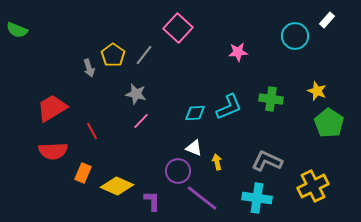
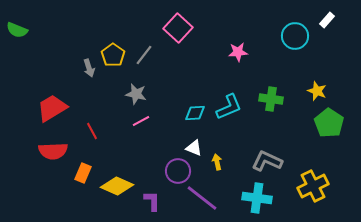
pink line: rotated 18 degrees clockwise
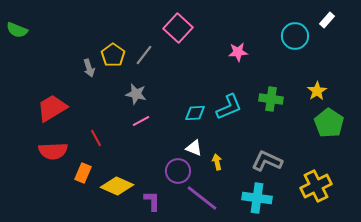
yellow star: rotated 18 degrees clockwise
red line: moved 4 px right, 7 px down
yellow cross: moved 3 px right
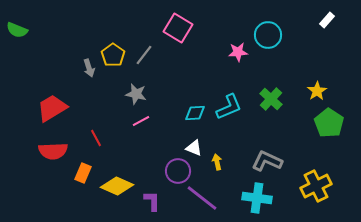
pink square: rotated 12 degrees counterclockwise
cyan circle: moved 27 px left, 1 px up
green cross: rotated 35 degrees clockwise
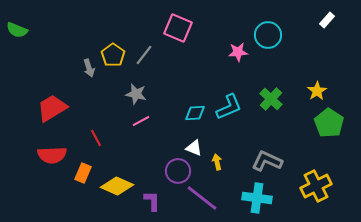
pink square: rotated 8 degrees counterclockwise
red semicircle: moved 1 px left, 4 px down
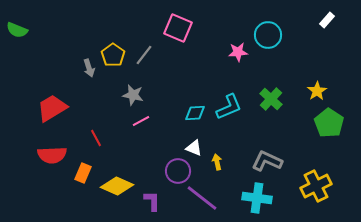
gray star: moved 3 px left, 1 px down
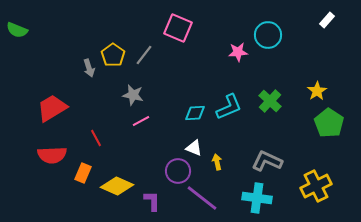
green cross: moved 1 px left, 2 px down
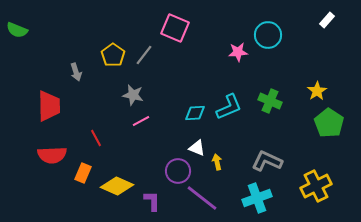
pink square: moved 3 px left
gray arrow: moved 13 px left, 4 px down
green cross: rotated 20 degrees counterclockwise
red trapezoid: moved 3 px left, 2 px up; rotated 120 degrees clockwise
white triangle: moved 3 px right
cyan cross: rotated 28 degrees counterclockwise
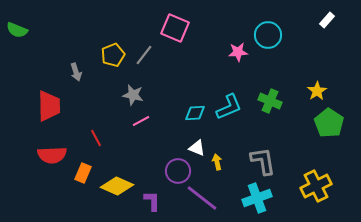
yellow pentagon: rotated 15 degrees clockwise
gray L-shape: moved 4 px left; rotated 56 degrees clockwise
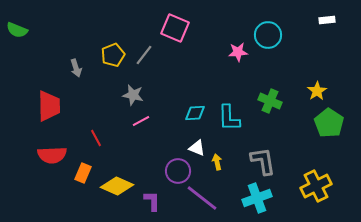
white rectangle: rotated 42 degrees clockwise
gray arrow: moved 4 px up
cyan L-shape: moved 11 px down; rotated 112 degrees clockwise
